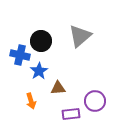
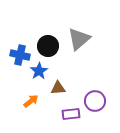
gray triangle: moved 1 px left, 3 px down
black circle: moved 7 px right, 5 px down
orange arrow: rotated 112 degrees counterclockwise
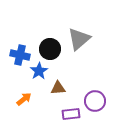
black circle: moved 2 px right, 3 px down
orange arrow: moved 7 px left, 2 px up
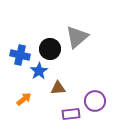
gray triangle: moved 2 px left, 2 px up
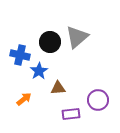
black circle: moved 7 px up
purple circle: moved 3 px right, 1 px up
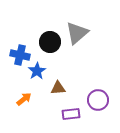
gray triangle: moved 4 px up
blue star: moved 2 px left
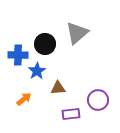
black circle: moved 5 px left, 2 px down
blue cross: moved 2 px left; rotated 12 degrees counterclockwise
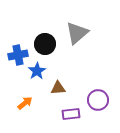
blue cross: rotated 12 degrees counterclockwise
orange arrow: moved 1 px right, 4 px down
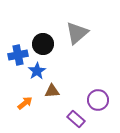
black circle: moved 2 px left
brown triangle: moved 6 px left, 3 px down
purple rectangle: moved 5 px right, 5 px down; rotated 48 degrees clockwise
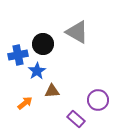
gray triangle: moved 1 px up; rotated 50 degrees counterclockwise
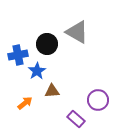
black circle: moved 4 px right
